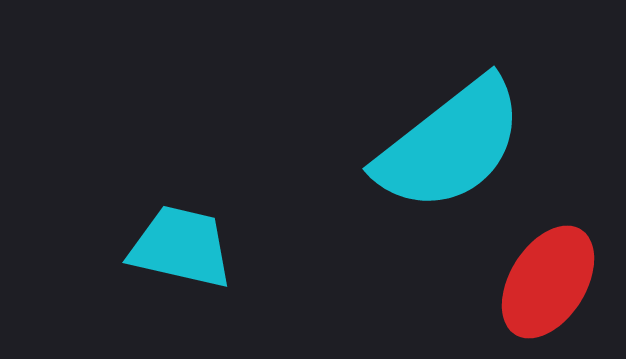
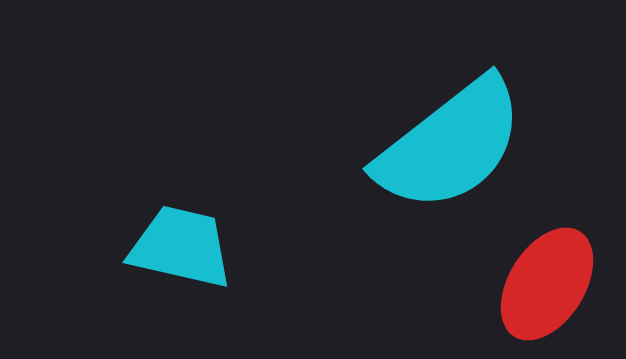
red ellipse: moved 1 px left, 2 px down
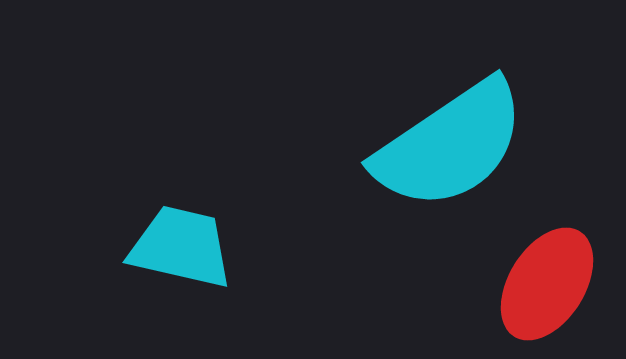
cyan semicircle: rotated 4 degrees clockwise
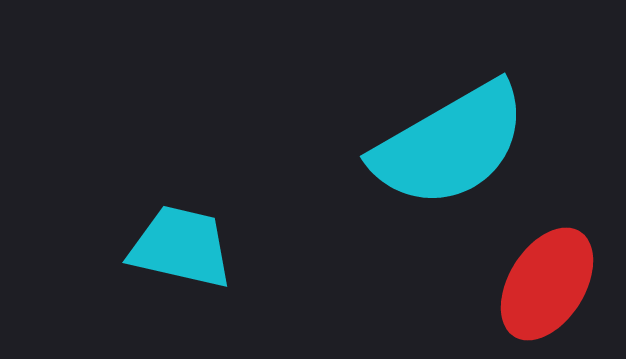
cyan semicircle: rotated 4 degrees clockwise
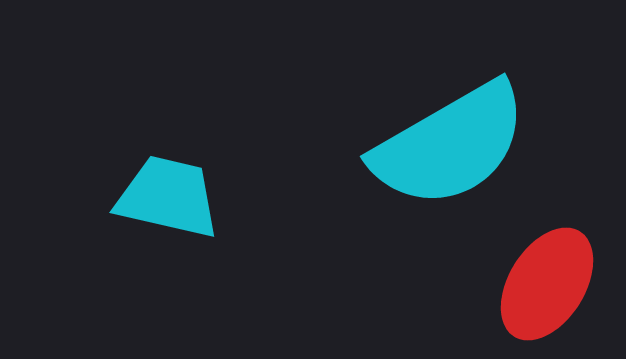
cyan trapezoid: moved 13 px left, 50 px up
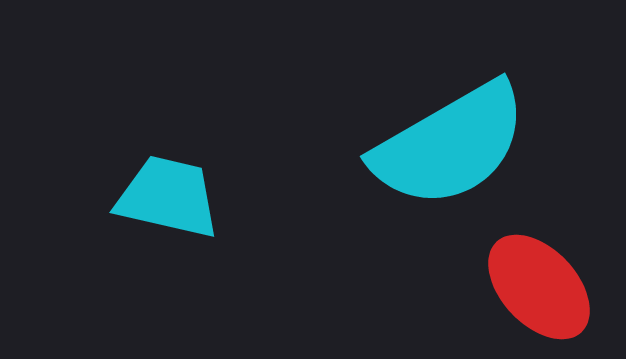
red ellipse: moved 8 px left, 3 px down; rotated 75 degrees counterclockwise
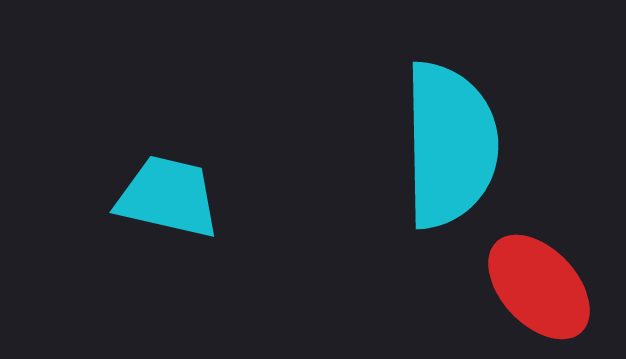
cyan semicircle: rotated 61 degrees counterclockwise
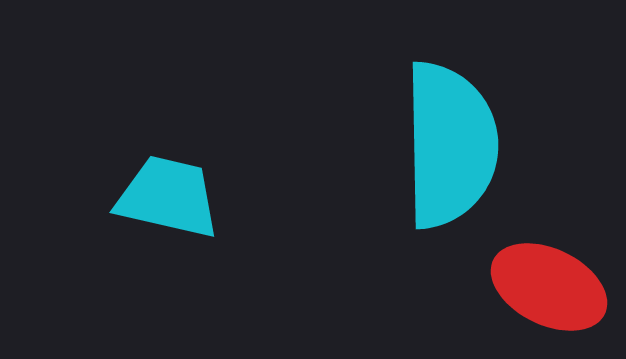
red ellipse: moved 10 px right; rotated 21 degrees counterclockwise
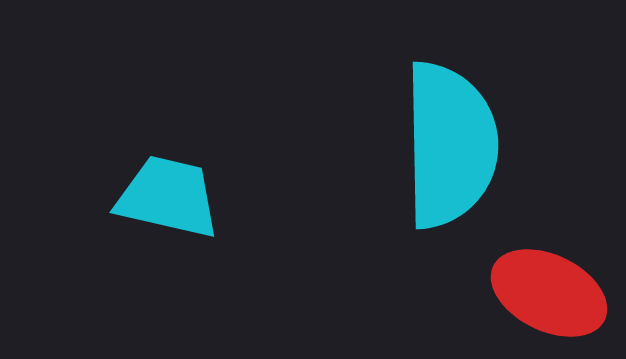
red ellipse: moved 6 px down
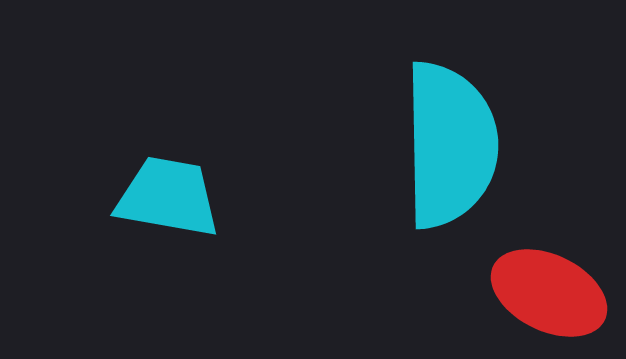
cyan trapezoid: rotated 3 degrees counterclockwise
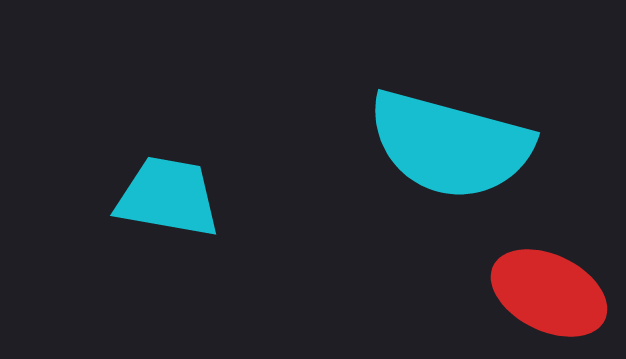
cyan semicircle: rotated 106 degrees clockwise
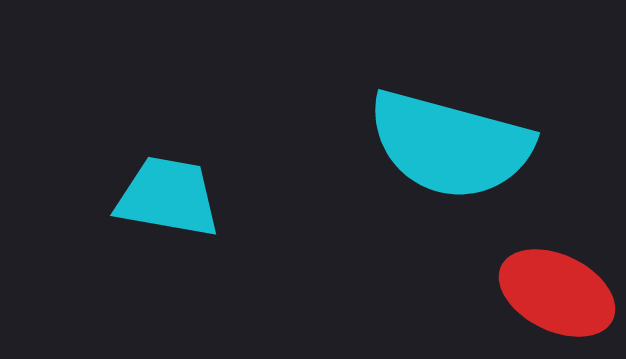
red ellipse: moved 8 px right
